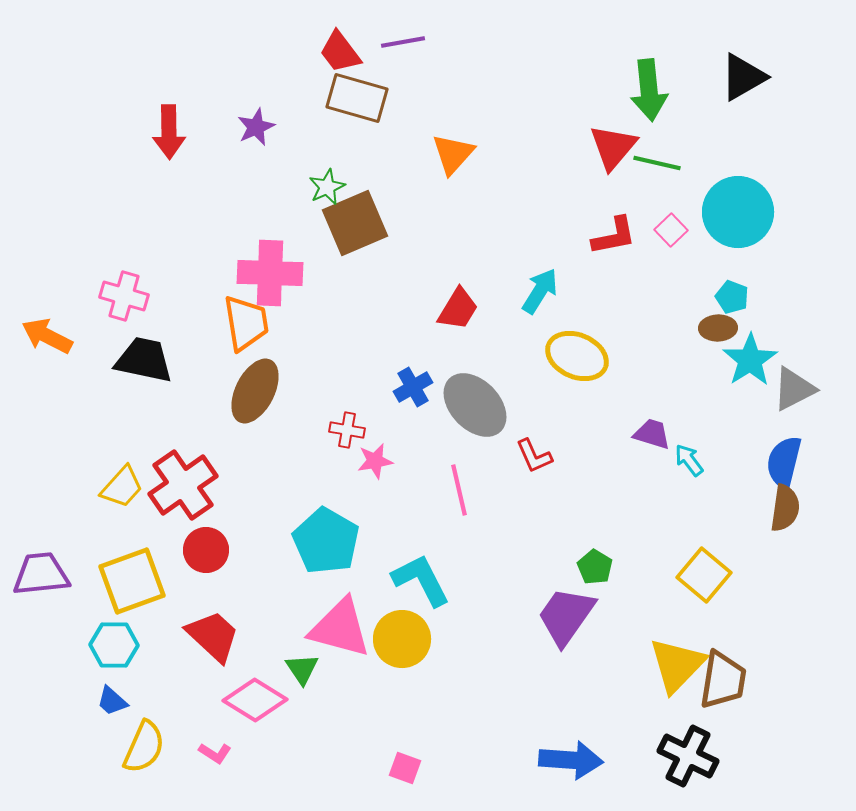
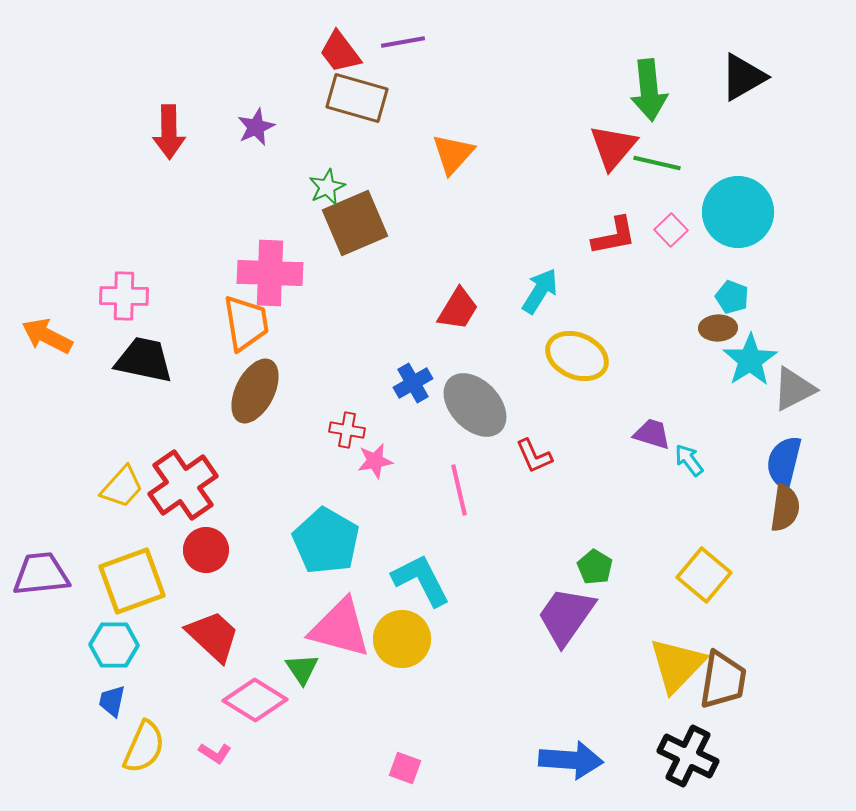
pink cross at (124, 296): rotated 15 degrees counterclockwise
blue cross at (413, 387): moved 4 px up
blue trapezoid at (112, 701): rotated 60 degrees clockwise
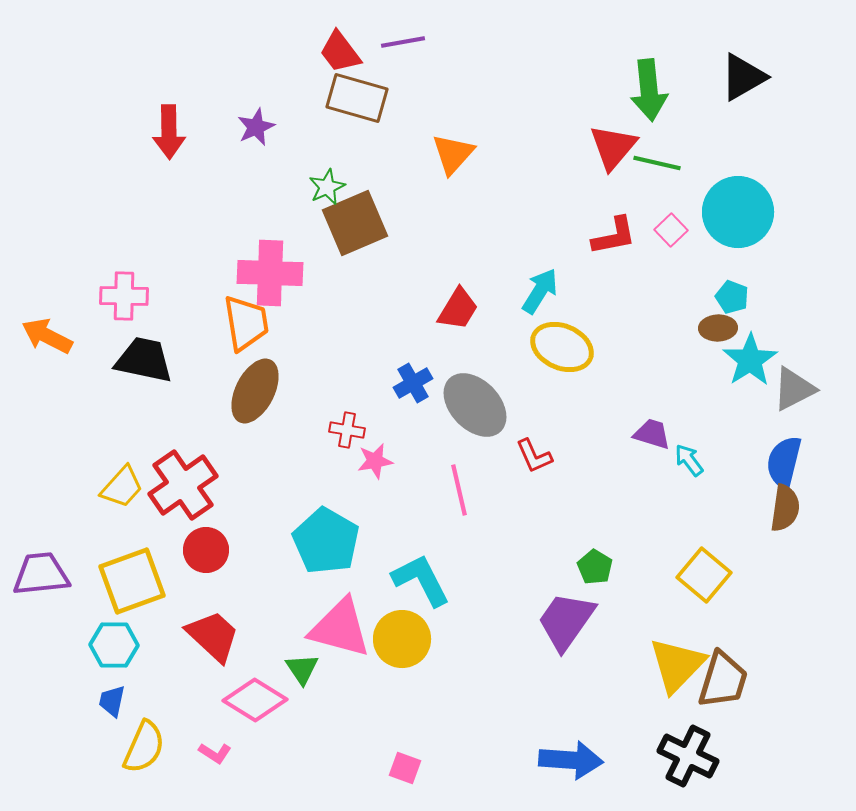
yellow ellipse at (577, 356): moved 15 px left, 9 px up
purple trapezoid at (566, 616): moved 5 px down
brown trapezoid at (723, 680): rotated 8 degrees clockwise
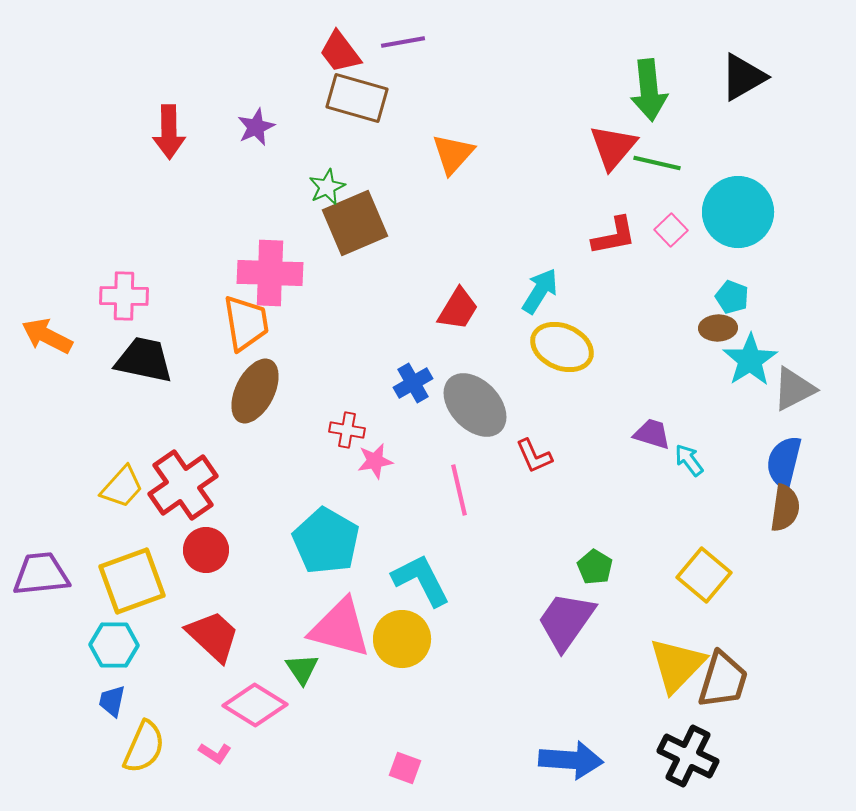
pink diamond at (255, 700): moved 5 px down
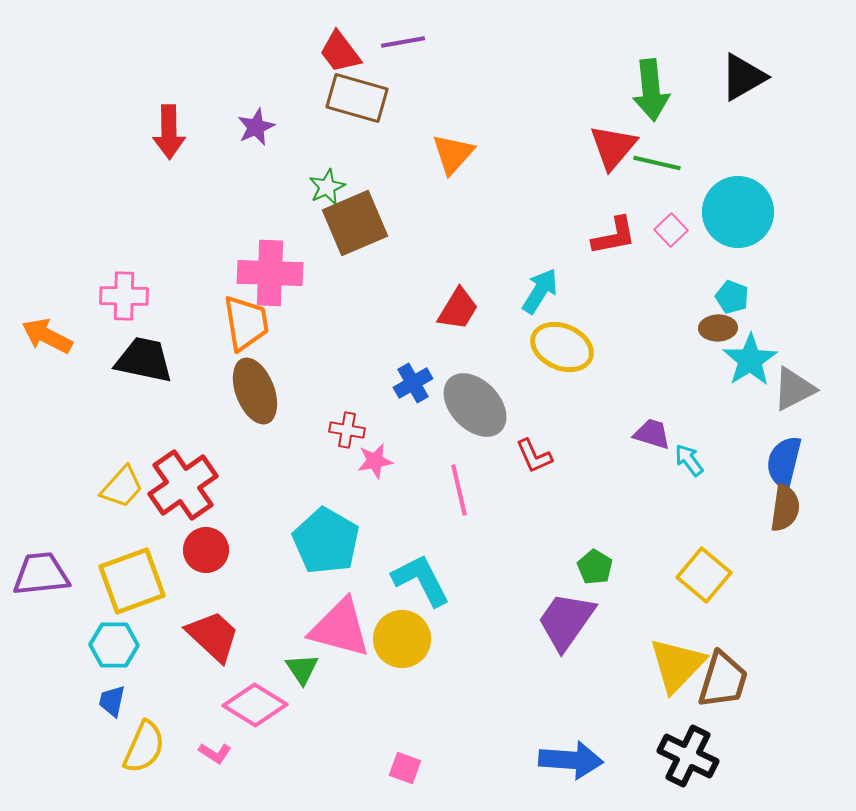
green arrow at (649, 90): moved 2 px right
brown ellipse at (255, 391): rotated 48 degrees counterclockwise
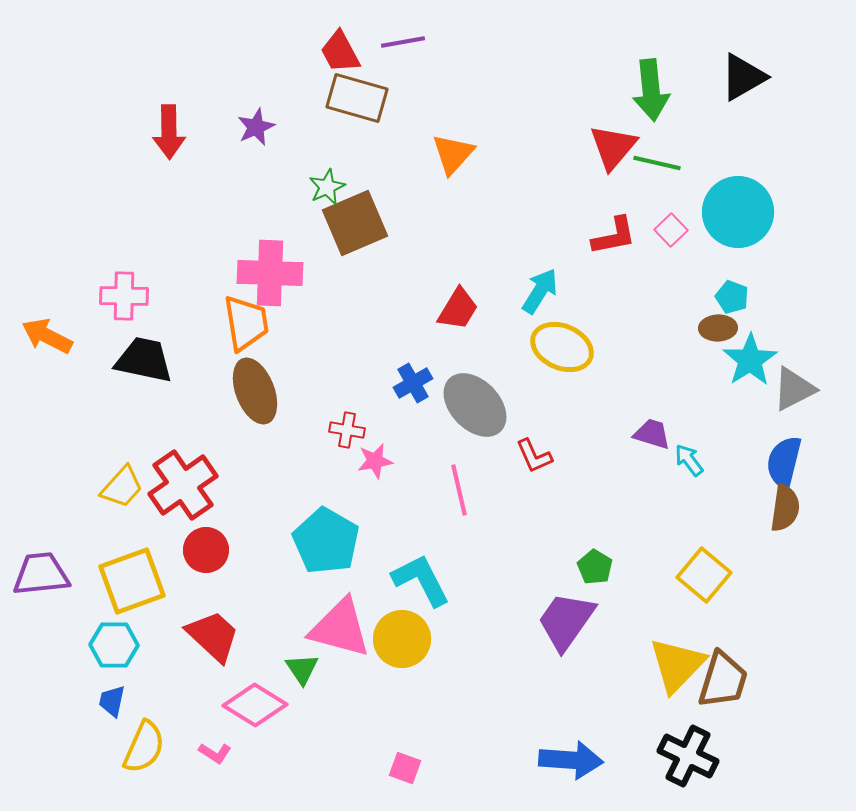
red trapezoid at (340, 52): rotated 9 degrees clockwise
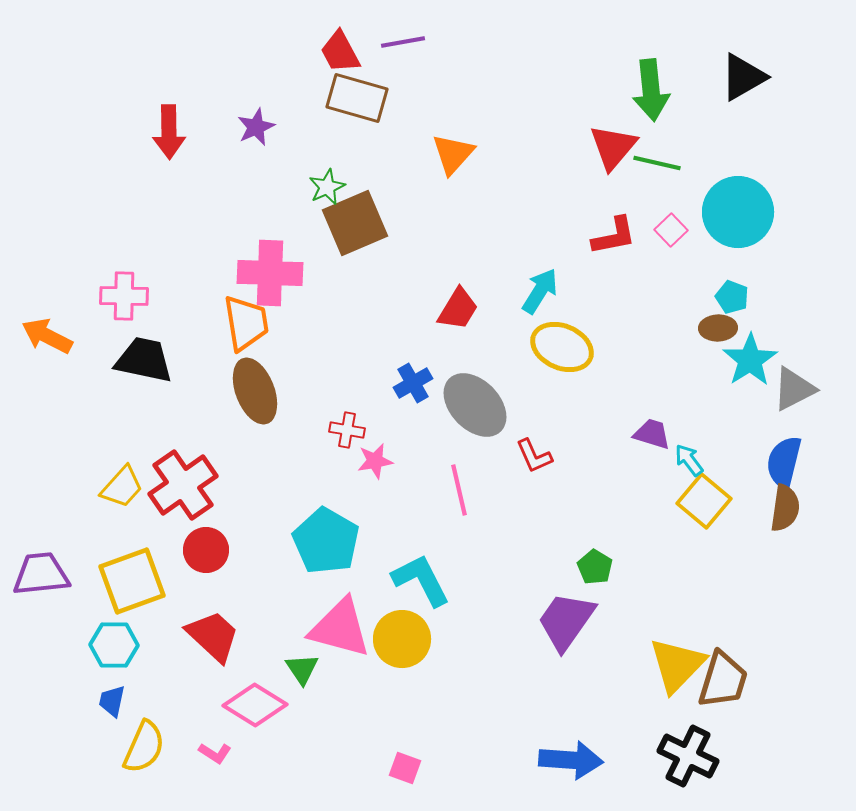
yellow square at (704, 575): moved 74 px up
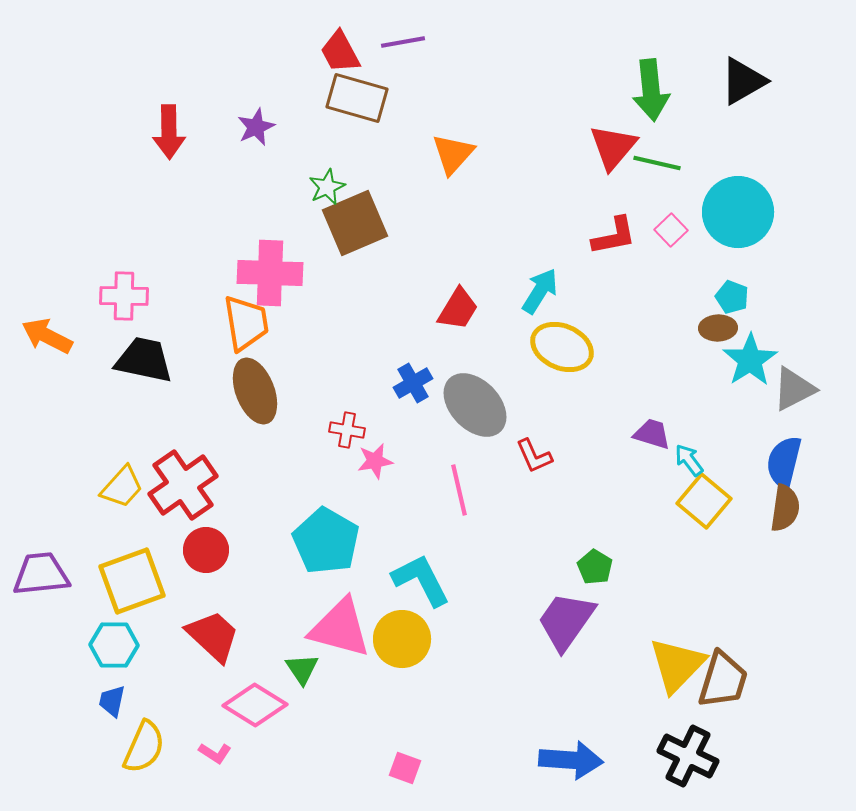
black triangle at (743, 77): moved 4 px down
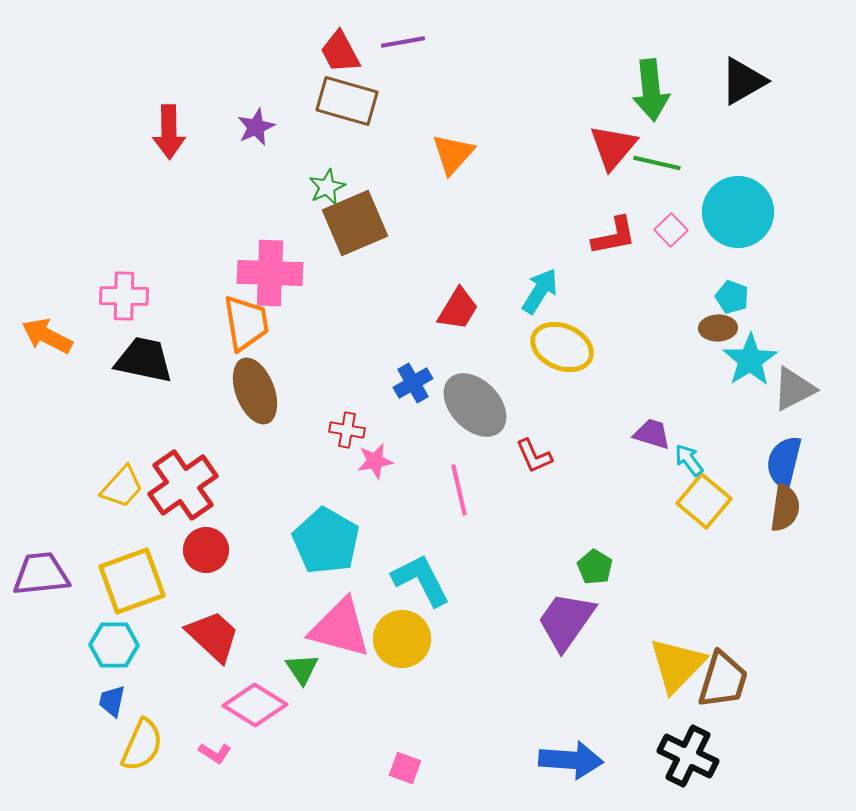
brown rectangle at (357, 98): moved 10 px left, 3 px down
yellow semicircle at (144, 747): moved 2 px left, 2 px up
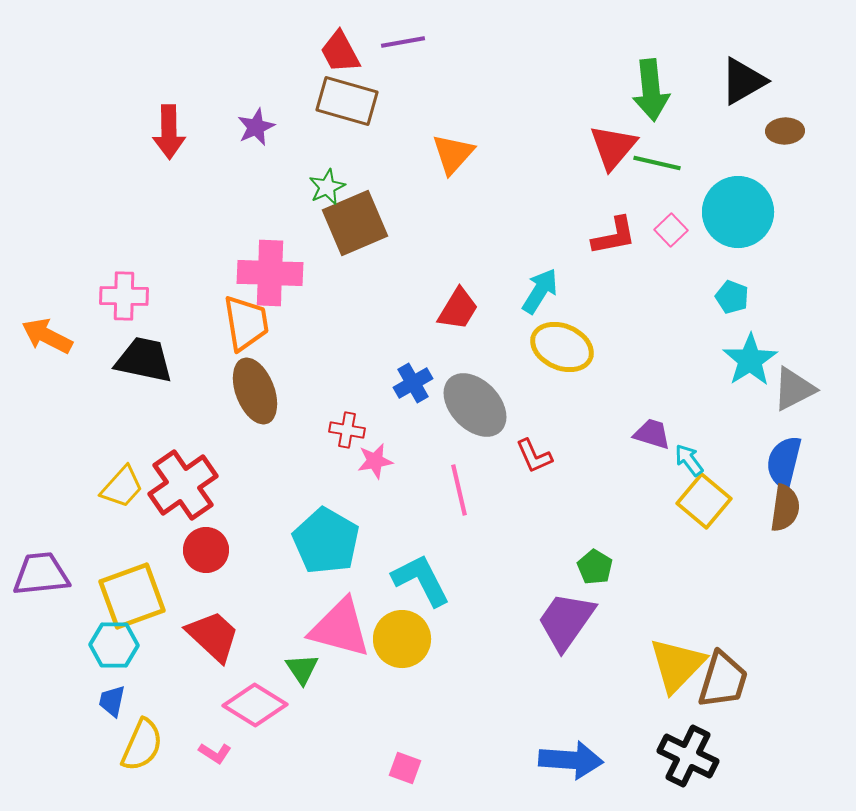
brown ellipse at (718, 328): moved 67 px right, 197 px up
yellow square at (132, 581): moved 15 px down
